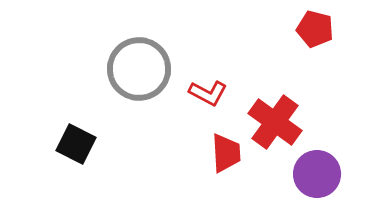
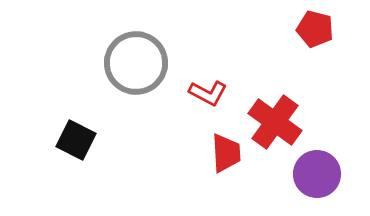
gray circle: moved 3 px left, 6 px up
black square: moved 4 px up
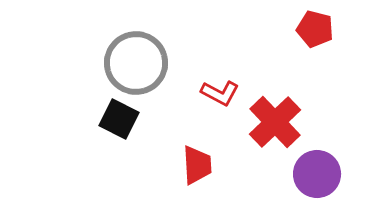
red L-shape: moved 12 px right
red cross: rotated 10 degrees clockwise
black square: moved 43 px right, 21 px up
red trapezoid: moved 29 px left, 12 px down
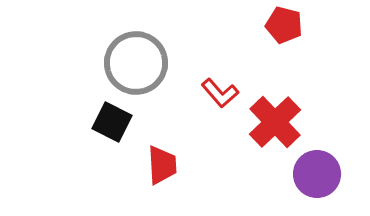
red pentagon: moved 31 px left, 4 px up
red L-shape: rotated 21 degrees clockwise
black square: moved 7 px left, 3 px down
red trapezoid: moved 35 px left
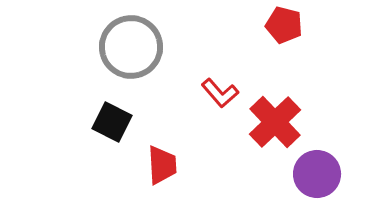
gray circle: moved 5 px left, 16 px up
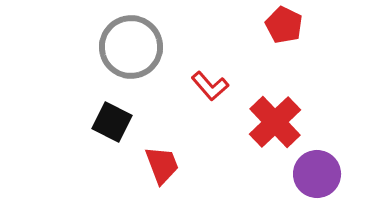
red pentagon: rotated 12 degrees clockwise
red L-shape: moved 10 px left, 7 px up
red trapezoid: rotated 18 degrees counterclockwise
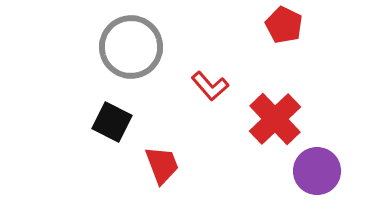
red cross: moved 3 px up
purple circle: moved 3 px up
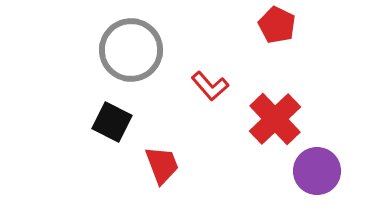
red pentagon: moved 7 px left
gray circle: moved 3 px down
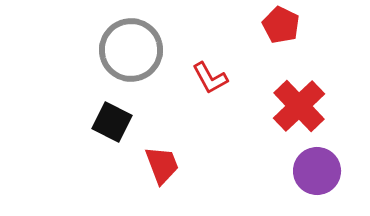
red pentagon: moved 4 px right
red L-shape: moved 8 px up; rotated 12 degrees clockwise
red cross: moved 24 px right, 13 px up
